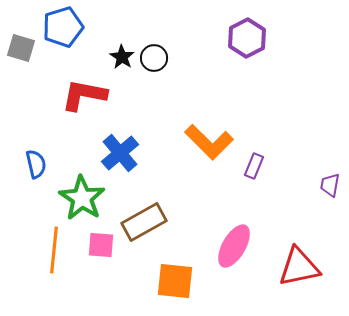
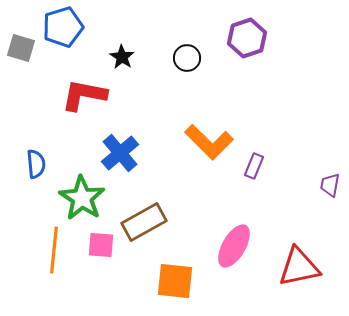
purple hexagon: rotated 9 degrees clockwise
black circle: moved 33 px right
blue semicircle: rotated 8 degrees clockwise
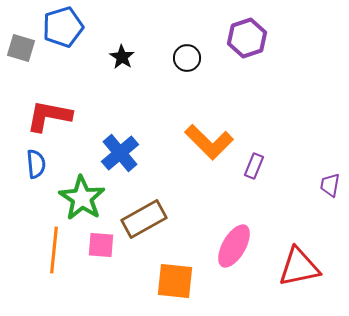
red L-shape: moved 35 px left, 21 px down
brown rectangle: moved 3 px up
